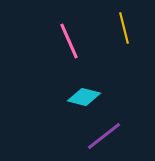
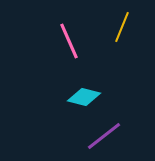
yellow line: moved 2 px left, 1 px up; rotated 36 degrees clockwise
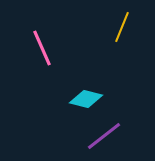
pink line: moved 27 px left, 7 px down
cyan diamond: moved 2 px right, 2 px down
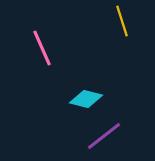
yellow line: moved 6 px up; rotated 40 degrees counterclockwise
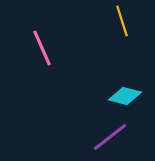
cyan diamond: moved 39 px right, 3 px up
purple line: moved 6 px right, 1 px down
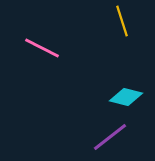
pink line: rotated 39 degrees counterclockwise
cyan diamond: moved 1 px right, 1 px down
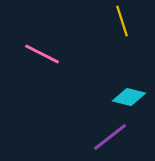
pink line: moved 6 px down
cyan diamond: moved 3 px right
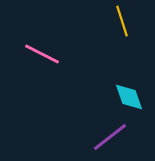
cyan diamond: rotated 56 degrees clockwise
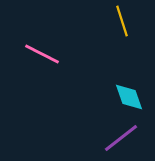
purple line: moved 11 px right, 1 px down
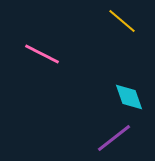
yellow line: rotated 32 degrees counterclockwise
purple line: moved 7 px left
